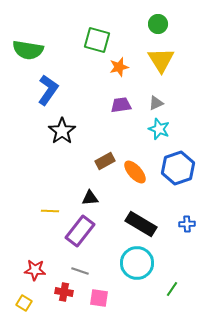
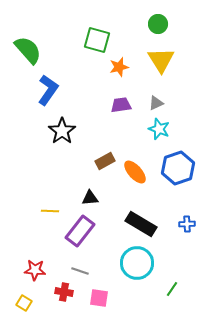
green semicircle: rotated 140 degrees counterclockwise
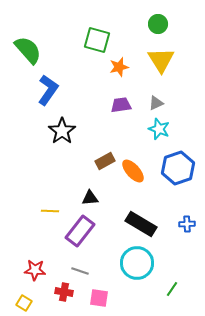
orange ellipse: moved 2 px left, 1 px up
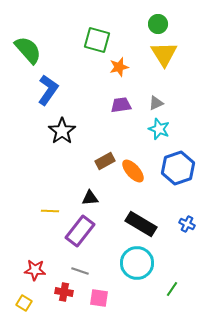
yellow triangle: moved 3 px right, 6 px up
blue cross: rotated 28 degrees clockwise
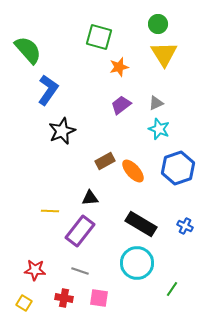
green square: moved 2 px right, 3 px up
purple trapezoid: rotated 30 degrees counterclockwise
black star: rotated 12 degrees clockwise
blue cross: moved 2 px left, 2 px down
red cross: moved 6 px down
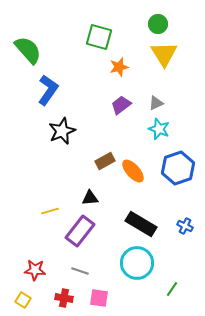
yellow line: rotated 18 degrees counterclockwise
yellow square: moved 1 px left, 3 px up
